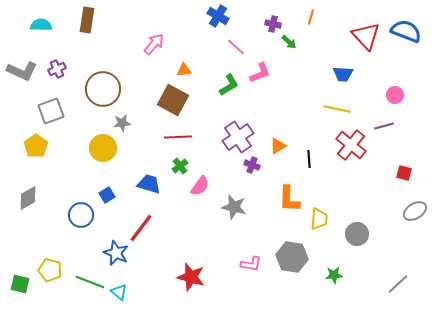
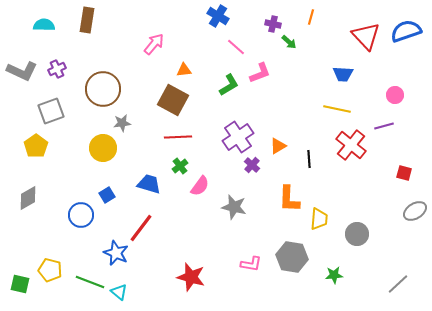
cyan semicircle at (41, 25): moved 3 px right
blue semicircle at (406, 31): rotated 40 degrees counterclockwise
purple cross at (252, 165): rotated 21 degrees clockwise
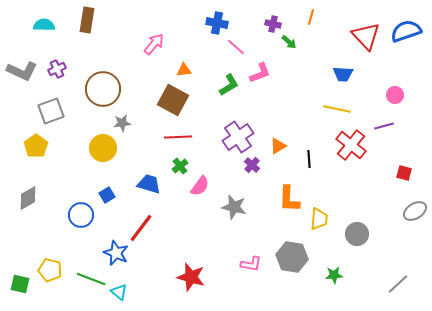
blue cross at (218, 16): moved 1 px left, 7 px down; rotated 20 degrees counterclockwise
green line at (90, 282): moved 1 px right, 3 px up
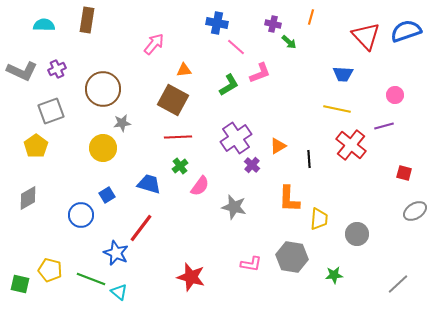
purple cross at (238, 137): moved 2 px left, 1 px down
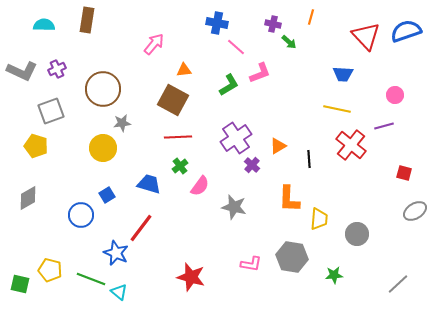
yellow pentagon at (36, 146): rotated 20 degrees counterclockwise
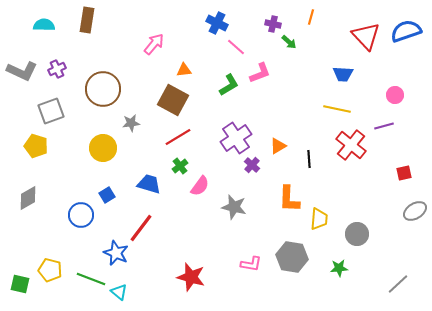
blue cross at (217, 23): rotated 15 degrees clockwise
gray star at (122, 123): moved 9 px right
red line at (178, 137): rotated 28 degrees counterclockwise
red square at (404, 173): rotated 28 degrees counterclockwise
green star at (334, 275): moved 5 px right, 7 px up
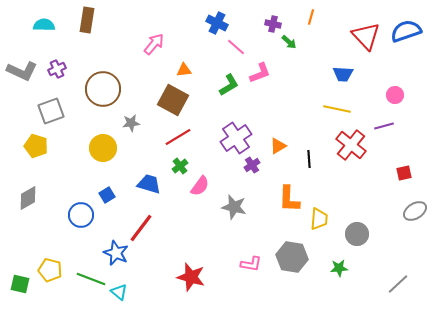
purple cross at (252, 165): rotated 14 degrees clockwise
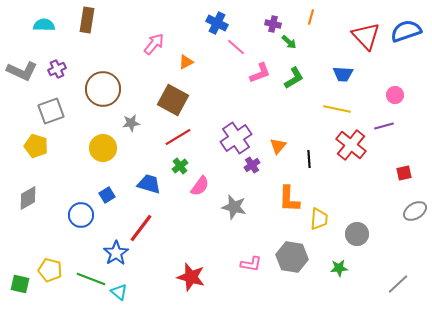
orange triangle at (184, 70): moved 2 px right, 8 px up; rotated 21 degrees counterclockwise
green L-shape at (229, 85): moved 65 px right, 7 px up
orange triangle at (278, 146): rotated 18 degrees counterclockwise
blue star at (116, 253): rotated 15 degrees clockwise
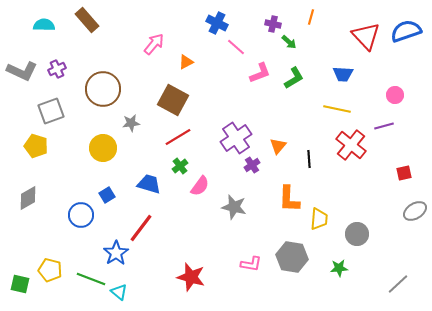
brown rectangle at (87, 20): rotated 50 degrees counterclockwise
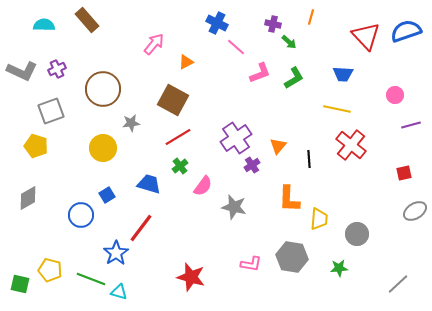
purple line at (384, 126): moved 27 px right, 1 px up
pink semicircle at (200, 186): moved 3 px right
cyan triangle at (119, 292): rotated 24 degrees counterclockwise
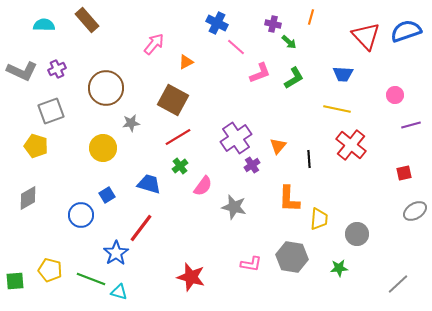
brown circle at (103, 89): moved 3 px right, 1 px up
green square at (20, 284): moved 5 px left, 3 px up; rotated 18 degrees counterclockwise
